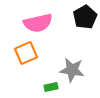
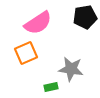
black pentagon: rotated 20 degrees clockwise
pink semicircle: rotated 20 degrees counterclockwise
gray star: moved 1 px left, 1 px up
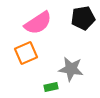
black pentagon: moved 2 px left, 1 px down
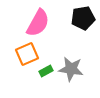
pink semicircle: rotated 28 degrees counterclockwise
orange square: moved 1 px right, 1 px down
green rectangle: moved 5 px left, 16 px up; rotated 16 degrees counterclockwise
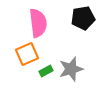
pink semicircle: rotated 36 degrees counterclockwise
gray star: rotated 25 degrees counterclockwise
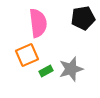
orange square: moved 1 px down
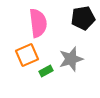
gray star: moved 10 px up
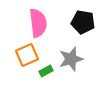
black pentagon: moved 4 px down; rotated 20 degrees clockwise
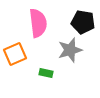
orange square: moved 12 px left, 1 px up
gray star: moved 1 px left, 9 px up
green rectangle: moved 2 px down; rotated 40 degrees clockwise
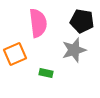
black pentagon: moved 1 px left, 1 px up
gray star: moved 4 px right
